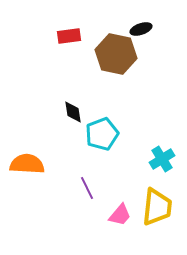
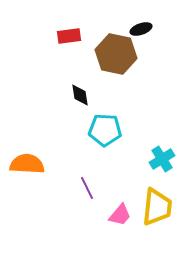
black diamond: moved 7 px right, 17 px up
cyan pentagon: moved 3 px right, 4 px up; rotated 24 degrees clockwise
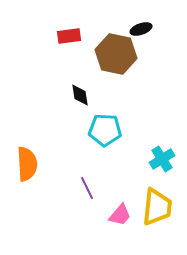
orange semicircle: rotated 84 degrees clockwise
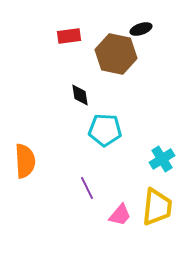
orange semicircle: moved 2 px left, 3 px up
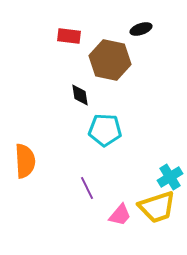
red rectangle: rotated 15 degrees clockwise
brown hexagon: moved 6 px left, 6 px down
cyan cross: moved 8 px right, 18 px down
yellow trapezoid: rotated 66 degrees clockwise
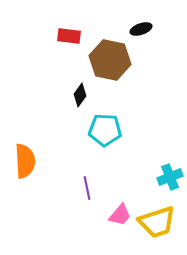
black diamond: rotated 45 degrees clockwise
cyan cross: rotated 10 degrees clockwise
purple line: rotated 15 degrees clockwise
yellow trapezoid: moved 15 px down
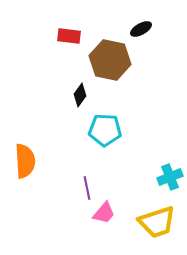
black ellipse: rotated 10 degrees counterclockwise
pink trapezoid: moved 16 px left, 2 px up
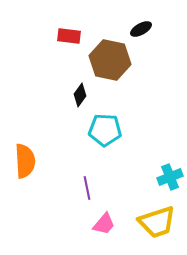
pink trapezoid: moved 11 px down
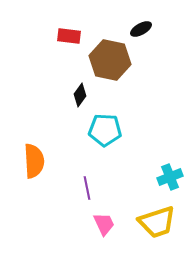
orange semicircle: moved 9 px right
pink trapezoid: rotated 65 degrees counterclockwise
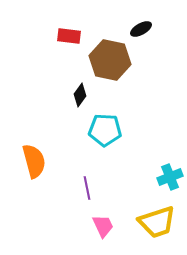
orange semicircle: rotated 12 degrees counterclockwise
pink trapezoid: moved 1 px left, 2 px down
